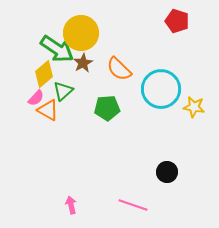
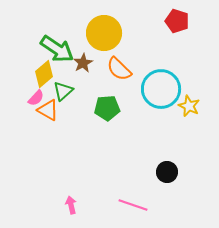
yellow circle: moved 23 px right
yellow star: moved 5 px left, 1 px up; rotated 15 degrees clockwise
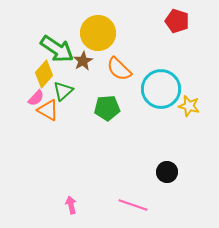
yellow circle: moved 6 px left
brown star: moved 2 px up
yellow diamond: rotated 8 degrees counterclockwise
yellow star: rotated 10 degrees counterclockwise
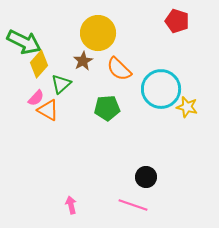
green arrow: moved 33 px left, 7 px up; rotated 8 degrees counterclockwise
yellow diamond: moved 5 px left, 10 px up
green triangle: moved 2 px left, 7 px up
yellow star: moved 2 px left, 1 px down
black circle: moved 21 px left, 5 px down
